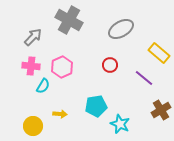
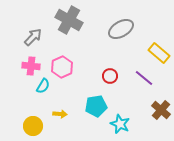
red circle: moved 11 px down
brown cross: rotated 18 degrees counterclockwise
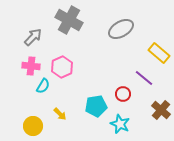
red circle: moved 13 px right, 18 px down
yellow arrow: rotated 40 degrees clockwise
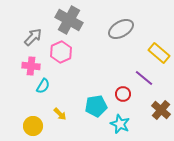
pink hexagon: moved 1 px left, 15 px up
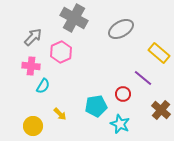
gray cross: moved 5 px right, 2 px up
purple line: moved 1 px left
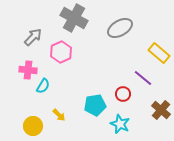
gray ellipse: moved 1 px left, 1 px up
pink cross: moved 3 px left, 4 px down
cyan pentagon: moved 1 px left, 1 px up
yellow arrow: moved 1 px left, 1 px down
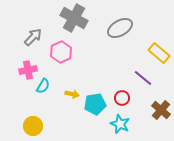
pink cross: rotated 18 degrees counterclockwise
red circle: moved 1 px left, 4 px down
cyan pentagon: moved 1 px up
yellow arrow: moved 13 px right, 21 px up; rotated 32 degrees counterclockwise
